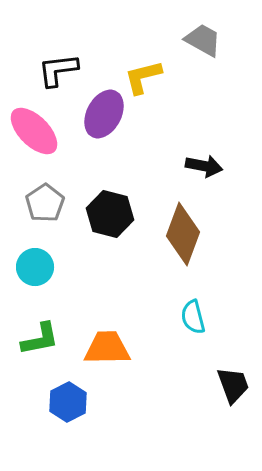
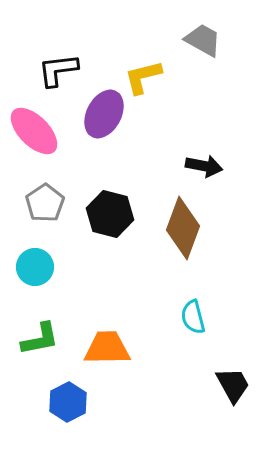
brown diamond: moved 6 px up
black trapezoid: rotated 9 degrees counterclockwise
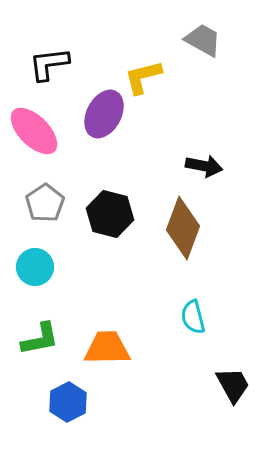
black L-shape: moved 9 px left, 6 px up
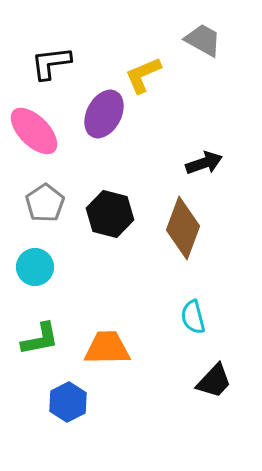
black L-shape: moved 2 px right, 1 px up
yellow L-shape: moved 2 px up; rotated 9 degrees counterclockwise
black arrow: moved 3 px up; rotated 30 degrees counterclockwise
black trapezoid: moved 19 px left, 4 px up; rotated 72 degrees clockwise
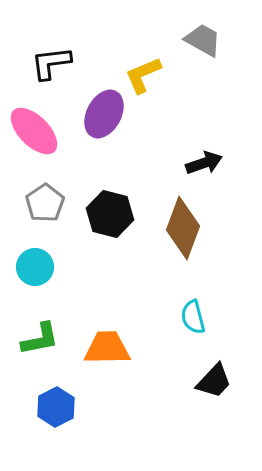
blue hexagon: moved 12 px left, 5 px down
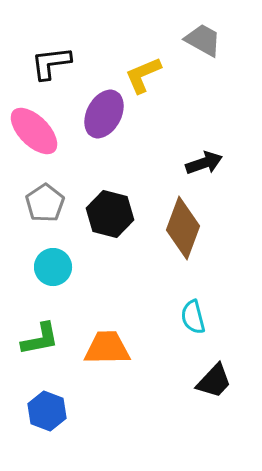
cyan circle: moved 18 px right
blue hexagon: moved 9 px left, 4 px down; rotated 12 degrees counterclockwise
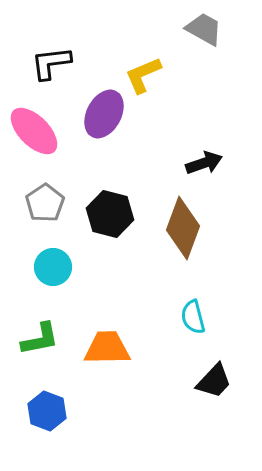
gray trapezoid: moved 1 px right, 11 px up
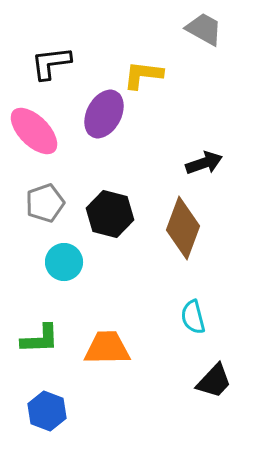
yellow L-shape: rotated 30 degrees clockwise
gray pentagon: rotated 15 degrees clockwise
cyan circle: moved 11 px right, 5 px up
green L-shape: rotated 9 degrees clockwise
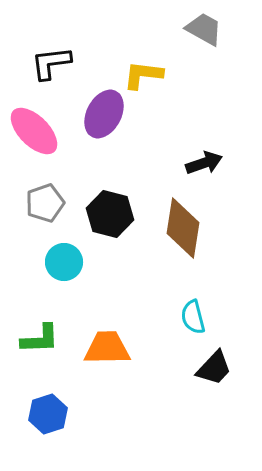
brown diamond: rotated 12 degrees counterclockwise
black trapezoid: moved 13 px up
blue hexagon: moved 1 px right, 3 px down; rotated 21 degrees clockwise
